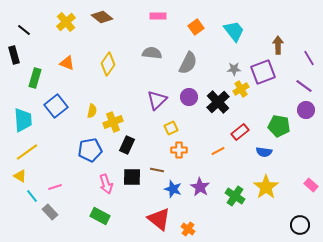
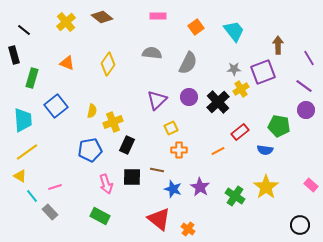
green rectangle at (35, 78): moved 3 px left
blue semicircle at (264, 152): moved 1 px right, 2 px up
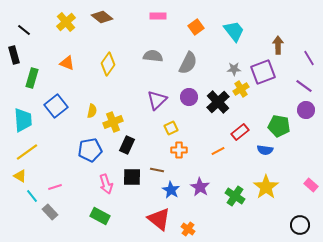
gray semicircle at (152, 53): moved 1 px right, 3 px down
blue star at (173, 189): moved 2 px left, 1 px down; rotated 12 degrees clockwise
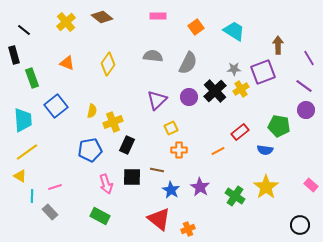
cyan trapezoid at (234, 31): rotated 20 degrees counterclockwise
green rectangle at (32, 78): rotated 36 degrees counterclockwise
black cross at (218, 102): moved 3 px left, 11 px up
cyan line at (32, 196): rotated 40 degrees clockwise
orange cross at (188, 229): rotated 32 degrees clockwise
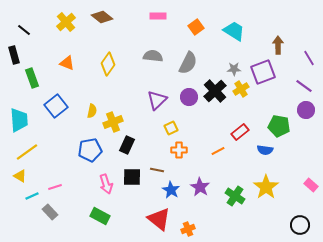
cyan trapezoid at (23, 120): moved 4 px left
cyan line at (32, 196): rotated 64 degrees clockwise
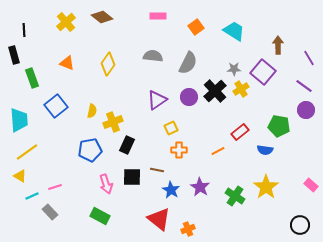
black line at (24, 30): rotated 48 degrees clockwise
purple square at (263, 72): rotated 30 degrees counterclockwise
purple triangle at (157, 100): rotated 10 degrees clockwise
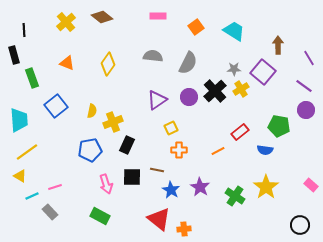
orange cross at (188, 229): moved 4 px left; rotated 16 degrees clockwise
